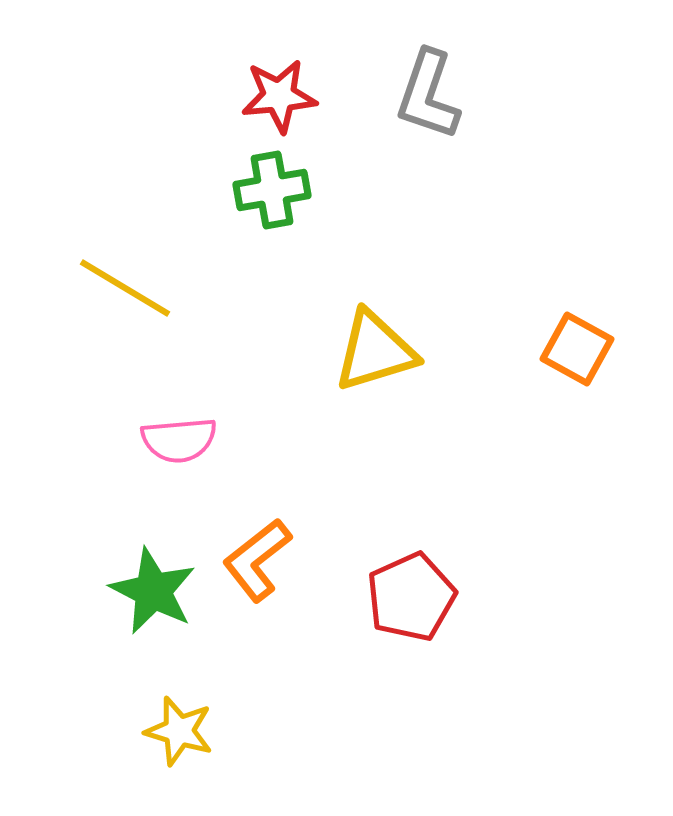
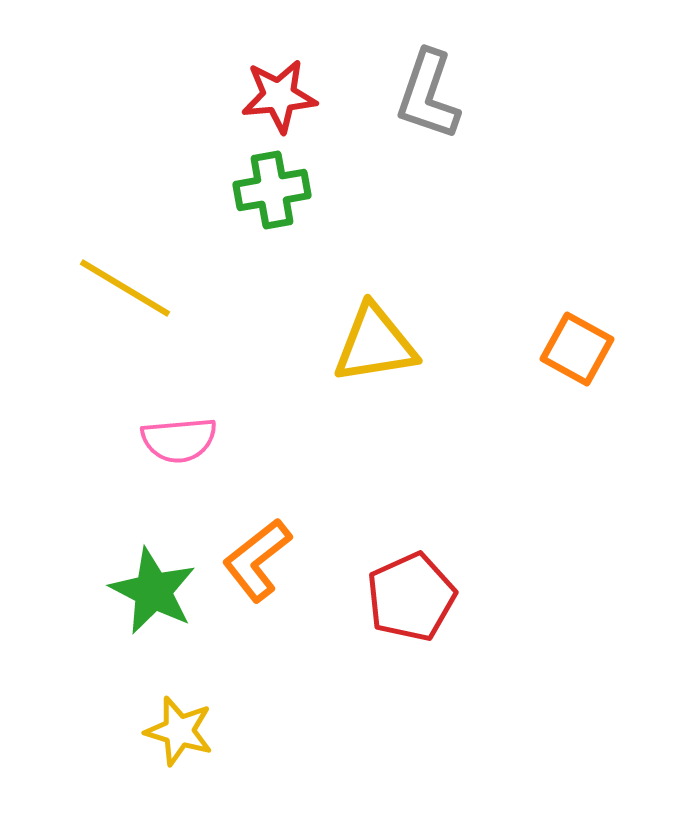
yellow triangle: moved 7 px up; rotated 8 degrees clockwise
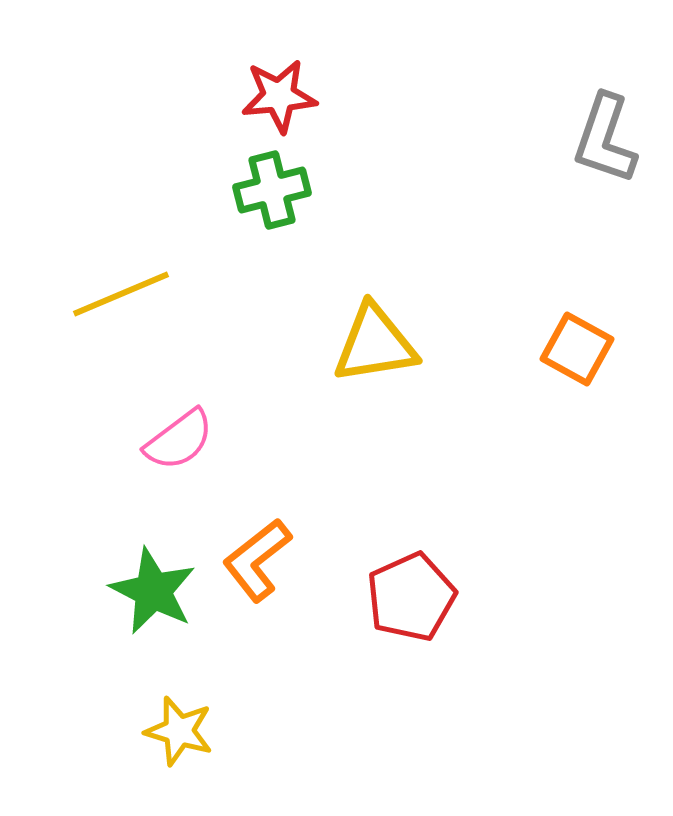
gray L-shape: moved 177 px right, 44 px down
green cross: rotated 4 degrees counterclockwise
yellow line: moved 4 px left, 6 px down; rotated 54 degrees counterclockwise
pink semicircle: rotated 32 degrees counterclockwise
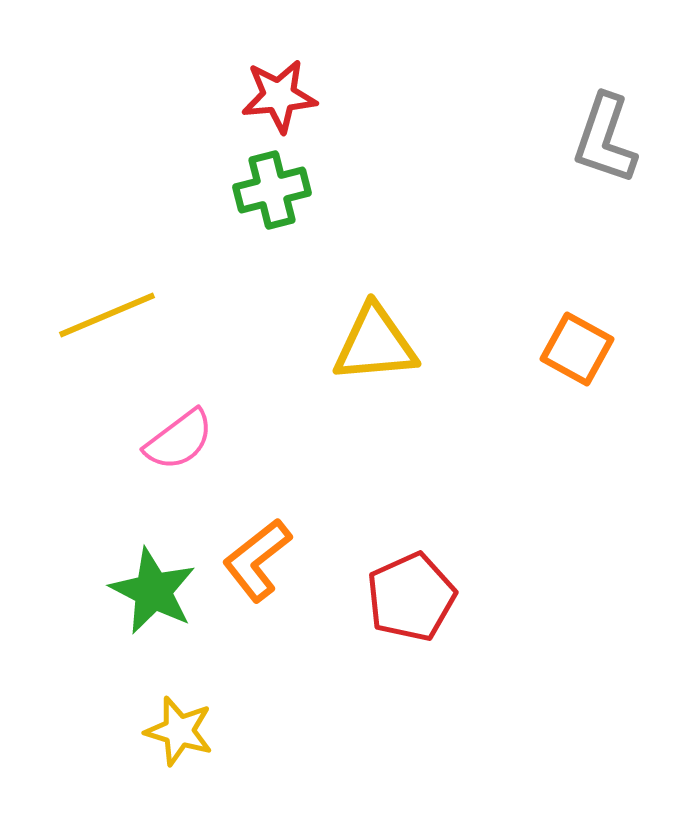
yellow line: moved 14 px left, 21 px down
yellow triangle: rotated 4 degrees clockwise
